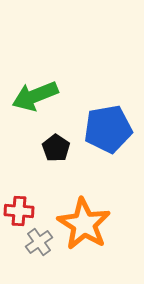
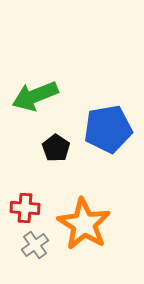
red cross: moved 6 px right, 3 px up
gray cross: moved 4 px left, 3 px down
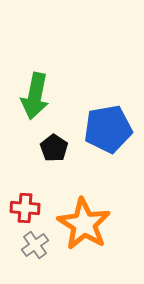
green arrow: rotated 57 degrees counterclockwise
black pentagon: moved 2 px left
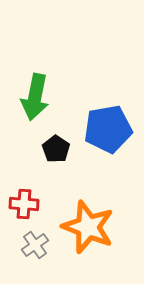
green arrow: moved 1 px down
black pentagon: moved 2 px right, 1 px down
red cross: moved 1 px left, 4 px up
orange star: moved 4 px right, 3 px down; rotated 10 degrees counterclockwise
